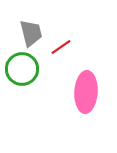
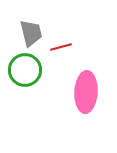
red line: rotated 20 degrees clockwise
green circle: moved 3 px right, 1 px down
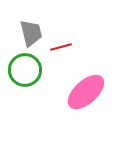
pink ellipse: rotated 45 degrees clockwise
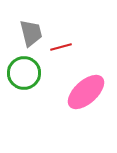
green circle: moved 1 px left, 3 px down
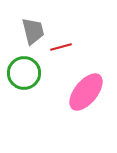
gray trapezoid: moved 2 px right, 2 px up
pink ellipse: rotated 9 degrees counterclockwise
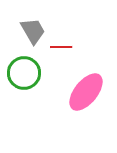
gray trapezoid: rotated 16 degrees counterclockwise
red line: rotated 15 degrees clockwise
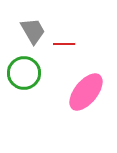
red line: moved 3 px right, 3 px up
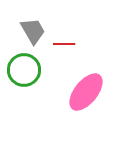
green circle: moved 3 px up
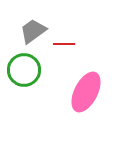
gray trapezoid: rotated 96 degrees counterclockwise
pink ellipse: rotated 12 degrees counterclockwise
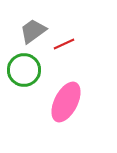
red line: rotated 25 degrees counterclockwise
pink ellipse: moved 20 px left, 10 px down
